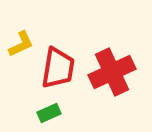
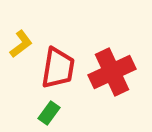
yellow L-shape: rotated 12 degrees counterclockwise
green rectangle: rotated 30 degrees counterclockwise
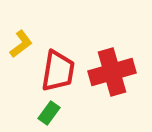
red trapezoid: moved 3 px down
red cross: rotated 9 degrees clockwise
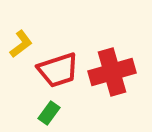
red trapezoid: moved 1 px up; rotated 63 degrees clockwise
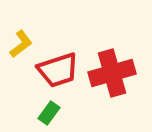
red cross: moved 1 px down
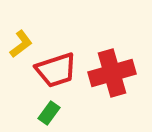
red trapezoid: moved 2 px left
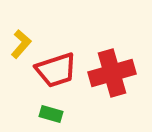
yellow L-shape: rotated 12 degrees counterclockwise
green rectangle: moved 2 px right, 1 px down; rotated 70 degrees clockwise
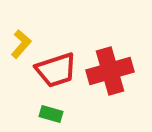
red cross: moved 2 px left, 2 px up
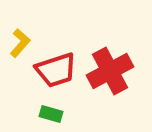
yellow L-shape: moved 1 px left, 1 px up
red cross: rotated 12 degrees counterclockwise
